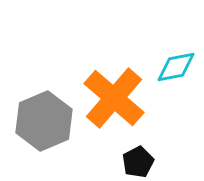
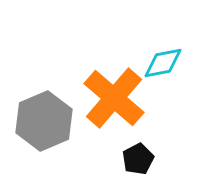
cyan diamond: moved 13 px left, 4 px up
black pentagon: moved 3 px up
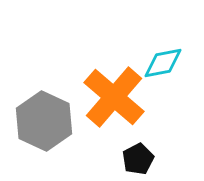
orange cross: moved 1 px up
gray hexagon: rotated 12 degrees counterclockwise
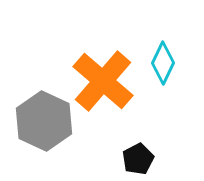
cyan diamond: rotated 54 degrees counterclockwise
orange cross: moved 11 px left, 16 px up
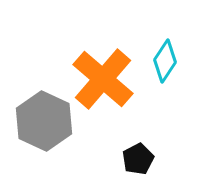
cyan diamond: moved 2 px right, 2 px up; rotated 9 degrees clockwise
orange cross: moved 2 px up
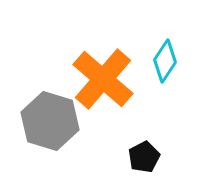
gray hexagon: moved 6 px right; rotated 8 degrees counterclockwise
black pentagon: moved 6 px right, 2 px up
